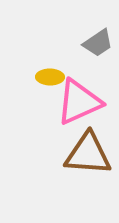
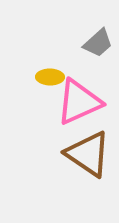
gray trapezoid: rotated 8 degrees counterclockwise
brown triangle: rotated 30 degrees clockwise
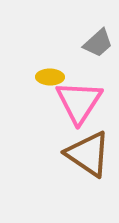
pink triangle: rotated 33 degrees counterclockwise
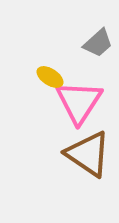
yellow ellipse: rotated 32 degrees clockwise
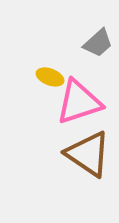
yellow ellipse: rotated 12 degrees counterclockwise
pink triangle: rotated 39 degrees clockwise
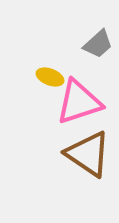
gray trapezoid: moved 1 px down
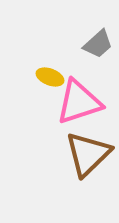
brown triangle: rotated 42 degrees clockwise
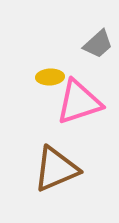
yellow ellipse: rotated 24 degrees counterclockwise
brown triangle: moved 32 px left, 15 px down; rotated 21 degrees clockwise
